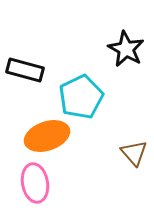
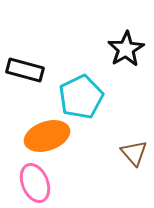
black star: rotated 12 degrees clockwise
pink ellipse: rotated 12 degrees counterclockwise
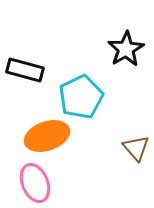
brown triangle: moved 2 px right, 5 px up
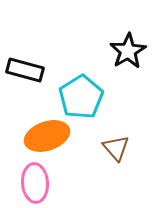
black star: moved 2 px right, 2 px down
cyan pentagon: rotated 6 degrees counterclockwise
brown triangle: moved 20 px left
pink ellipse: rotated 18 degrees clockwise
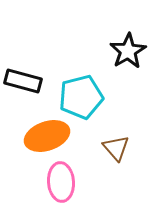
black rectangle: moved 2 px left, 11 px down
cyan pentagon: rotated 18 degrees clockwise
pink ellipse: moved 26 px right, 1 px up
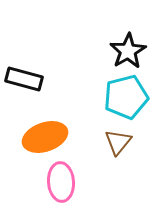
black rectangle: moved 1 px right, 2 px up
cyan pentagon: moved 45 px right
orange ellipse: moved 2 px left, 1 px down
brown triangle: moved 2 px right, 6 px up; rotated 20 degrees clockwise
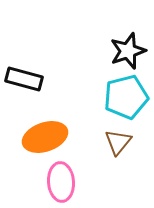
black star: rotated 12 degrees clockwise
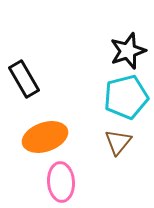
black rectangle: rotated 45 degrees clockwise
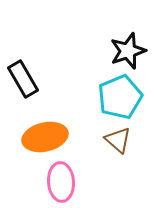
black rectangle: moved 1 px left
cyan pentagon: moved 6 px left; rotated 9 degrees counterclockwise
orange ellipse: rotated 6 degrees clockwise
brown triangle: moved 2 px up; rotated 28 degrees counterclockwise
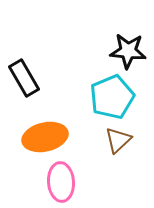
black star: rotated 24 degrees clockwise
black rectangle: moved 1 px right, 1 px up
cyan pentagon: moved 8 px left
brown triangle: rotated 36 degrees clockwise
